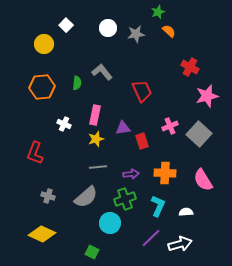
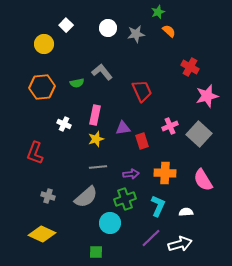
green semicircle: rotated 72 degrees clockwise
green square: moved 4 px right; rotated 24 degrees counterclockwise
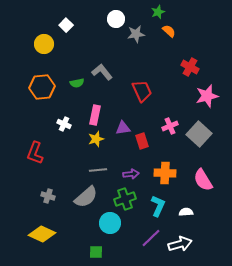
white circle: moved 8 px right, 9 px up
gray line: moved 3 px down
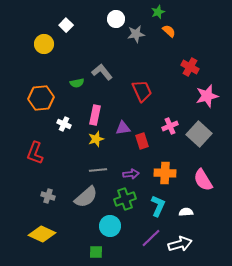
orange hexagon: moved 1 px left, 11 px down
cyan circle: moved 3 px down
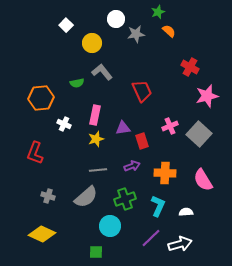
yellow circle: moved 48 px right, 1 px up
purple arrow: moved 1 px right, 8 px up; rotated 14 degrees counterclockwise
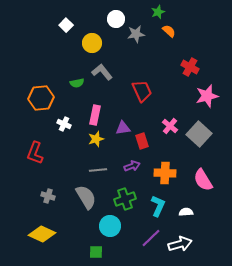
pink cross: rotated 28 degrees counterclockwise
gray semicircle: rotated 80 degrees counterclockwise
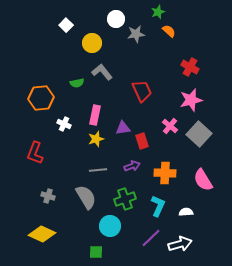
pink star: moved 16 px left, 4 px down
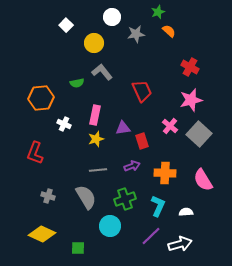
white circle: moved 4 px left, 2 px up
yellow circle: moved 2 px right
purple line: moved 2 px up
green square: moved 18 px left, 4 px up
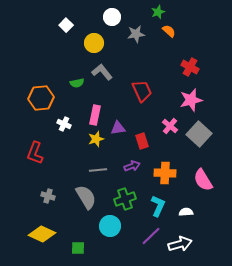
purple triangle: moved 5 px left
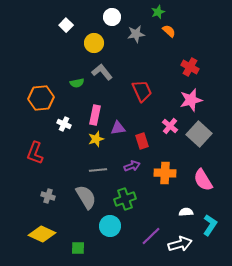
cyan L-shape: moved 52 px right, 19 px down; rotated 10 degrees clockwise
